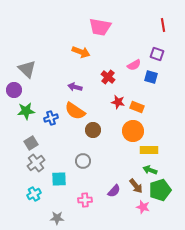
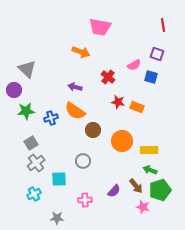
orange circle: moved 11 px left, 10 px down
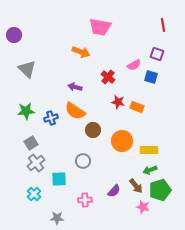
purple circle: moved 55 px up
green arrow: rotated 40 degrees counterclockwise
cyan cross: rotated 16 degrees counterclockwise
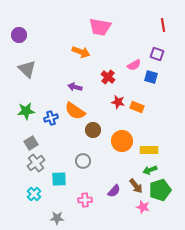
purple circle: moved 5 px right
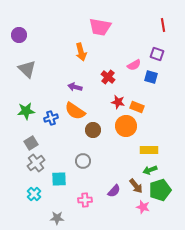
orange arrow: rotated 54 degrees clockwise
orange circle: moved 4 px right, 15 px up
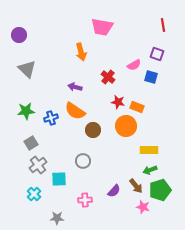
pink trapezoid: moved 2 px right
gray cross: moved 2 px right, 2 px down
